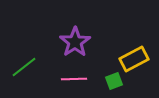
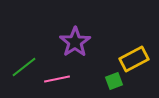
pink line: moved 17 px left; rotated 10 degrees counterclockwise
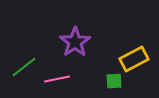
green square: rotated 18 degrees clockwise
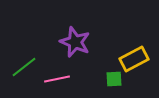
purple star: rotated 16 degrees counterclockwise
green square: moved 2 px up
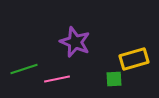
yellow rectangle: rotated 12 degrees clockwise
green line: moved 2 px down; rotated 20 degrees clockwise
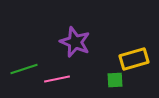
green square: moved 1 px right, 1 px down
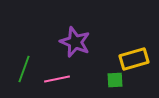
green line: rotated 52 degrees counterclockwise
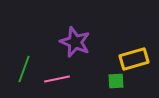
green square: moved 1 px right, 1 px down
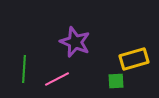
green line: rotated 16 degrees counterclockwise
pink line: rotated 15 degrees counterclockwise
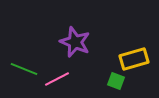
green line: rotated 72 degrees counterclockwise
green square: rotated 24 degrees clockwise
